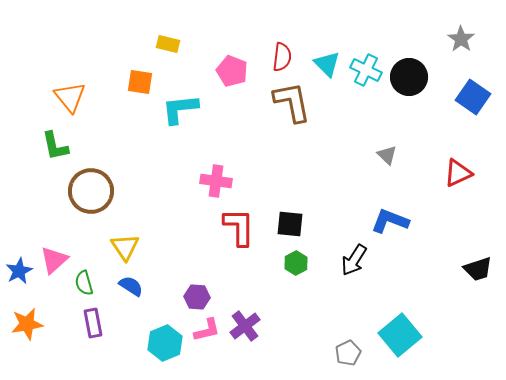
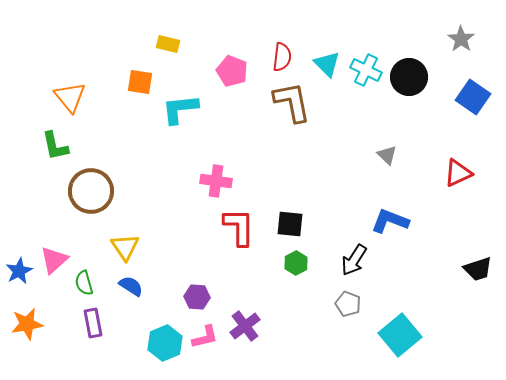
pink L-shape: moved 2 px left, 7 px down
gray pentagon: moved 49 px up; rotated 25 degrees counterclockwise
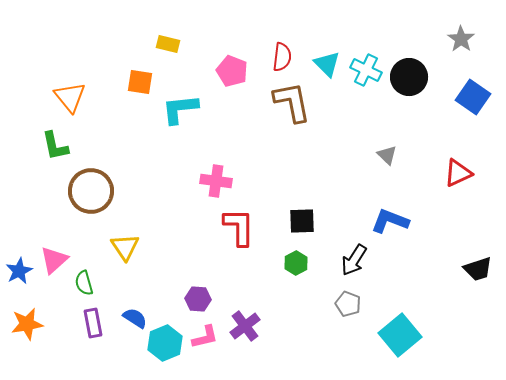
black square: moved 12 px right, 3 px up; rotated 8 degrees counterclockwise
blue semicircle: moved 4 px right, 32 px down
purple hexagon: moved 1 px right, 2 px down
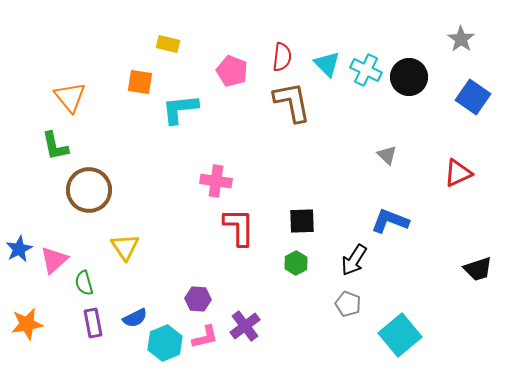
brown circle: moved 2 px left, 1 px up
blue star: moved 22 px up
blue semicircle: rotated 120 degrees clockwise
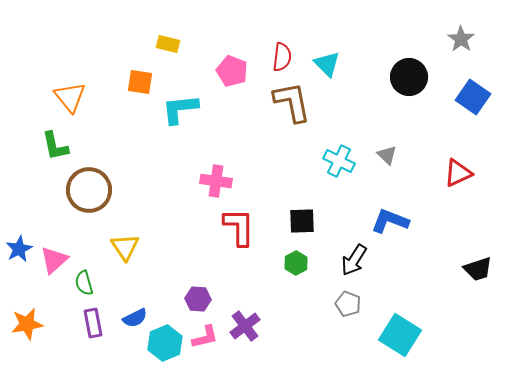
cyan cross: moved 27 px left, 91 px down
cyan square: rotated 18 degrees counterclockwise
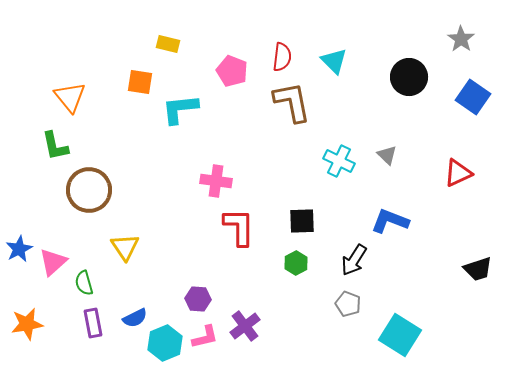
cyan triangle: moved 7 px right, 3 px up
pink triangle: moved 1 px left, 2 px down
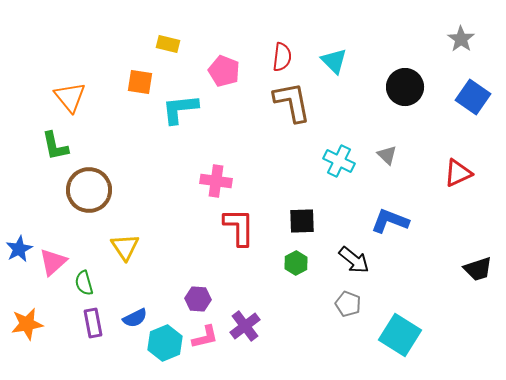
pink pentagon: moved 8 px left
black circle: moved 4 px left, 10 px down
black arrow: rotated 84 degrees counterclockwise
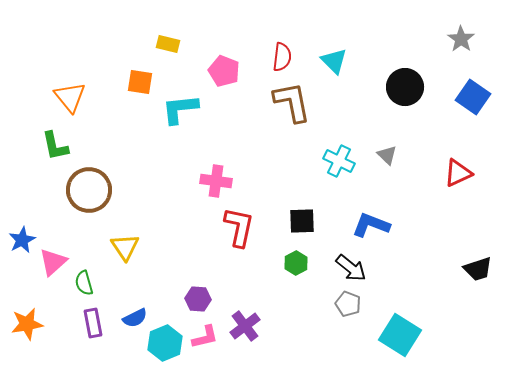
blue L-shape: moved 19 px left, 4 px down
red L-shape: rotated 12 degrees clockwise
blue star: moved 3 px right, 9 px up
black arrow: moved 3 px left, 8 px down
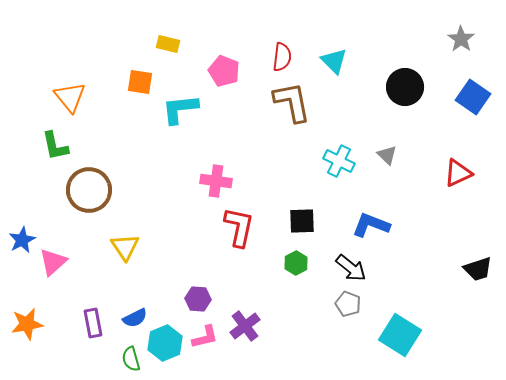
green semicircle: moved 47 px right, 76 px down
